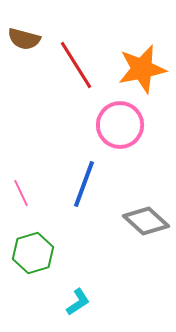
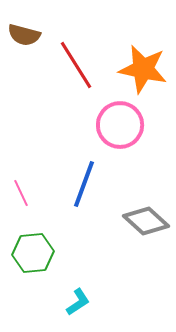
brown semicircle: moved 4 px up
orange star: moved 1 px right; rotated 24 degrees clockwise
green hexagon: rotated 12 degrees clockwise
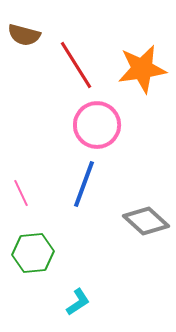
orange star: moved 1 px left; rotated 21 degrees counterclockwise
pink circle: moved 23 px left
